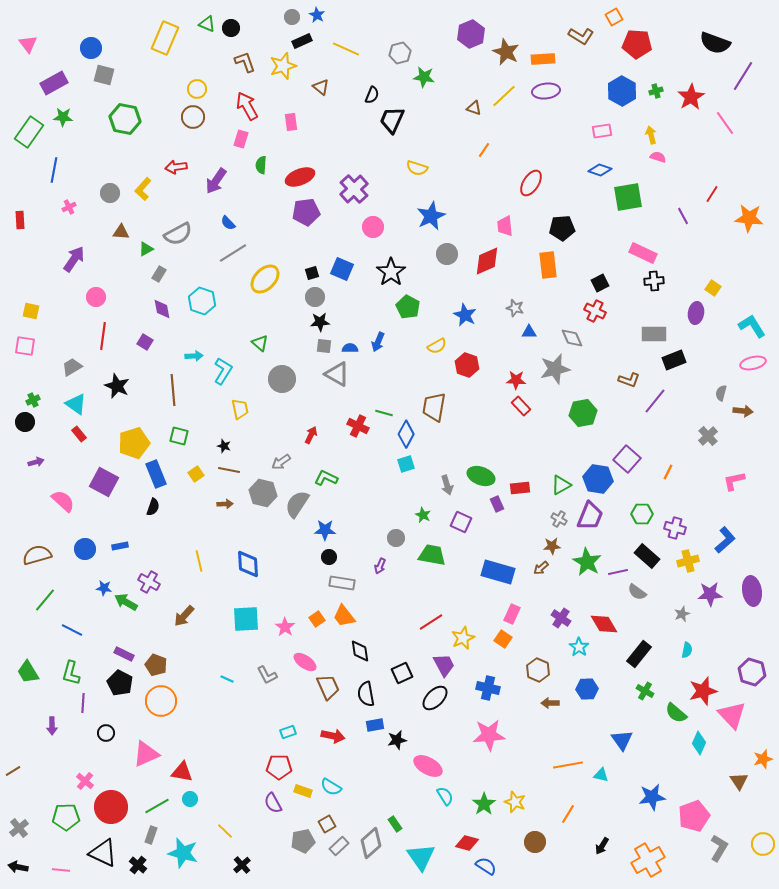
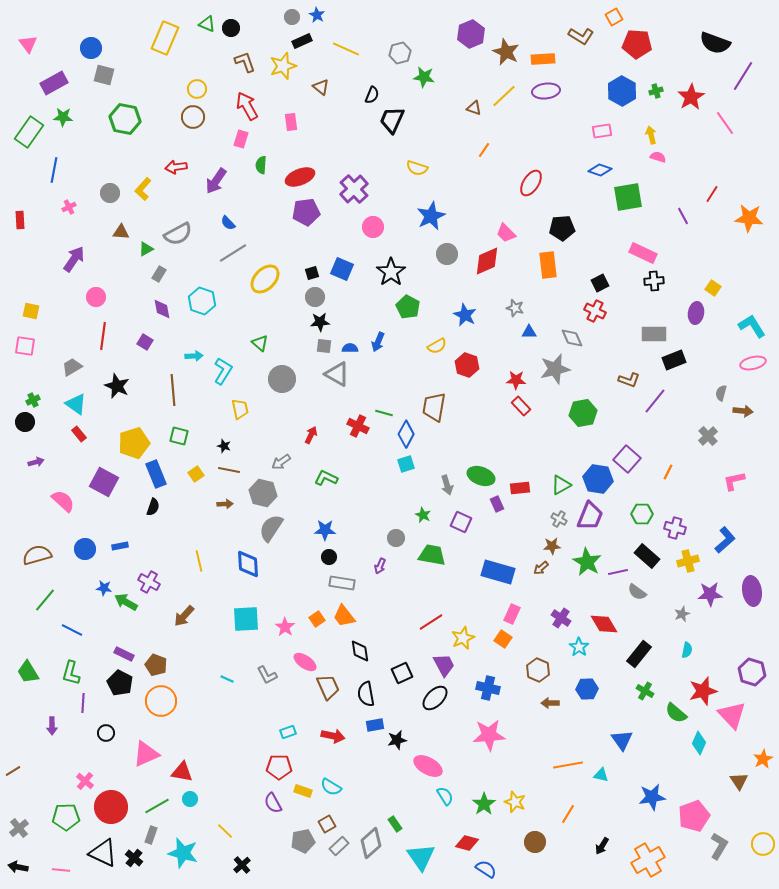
pink trapezoid at (505, 226): moved 1 px right, 7 px down; rotated 40 degrees counterclockwise
gray semicircle at (297, 504): moved 26 px left, 24 px down
orange star at (763, 759): rotated 12 degrees counterclockwise
gray L-shape at (719, 848): moved 2 px up
black cross at (138, 865): moved 4 px left, 7 px up
blue semicircle at (486, 866): moved 3 px down
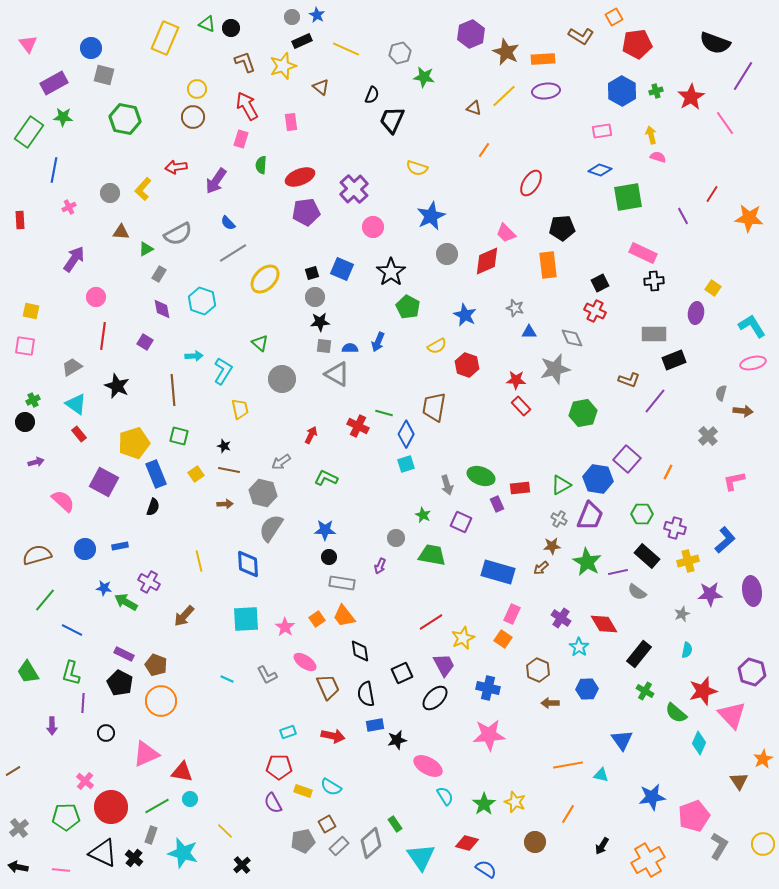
red pentagon at (637, 44): rotated 12 degrees counterclockwise
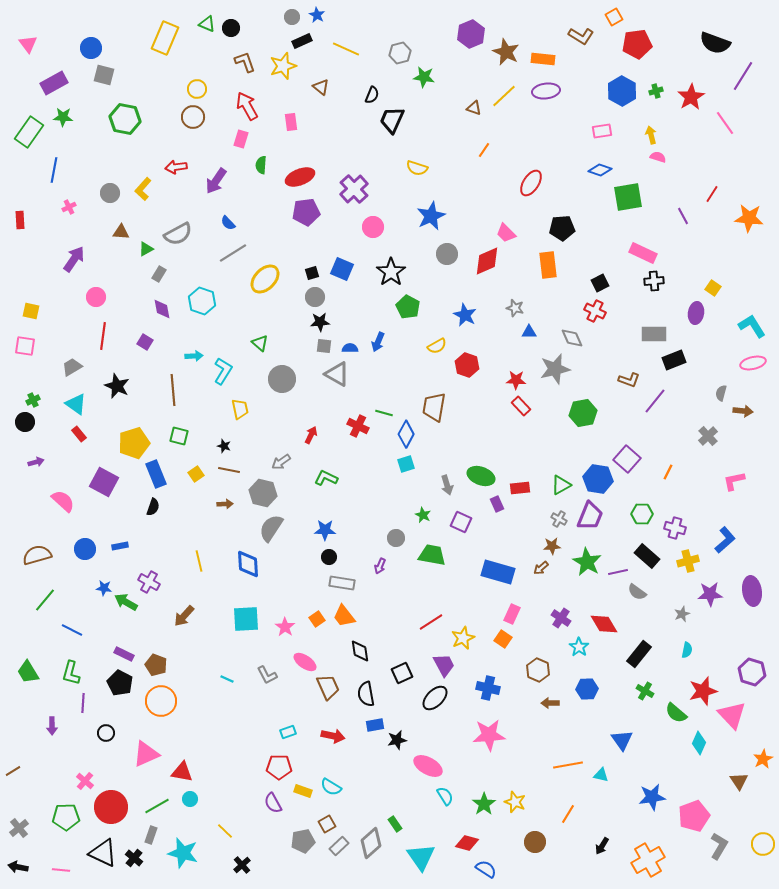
orange rectangle at (543, 59): rotated 10 degrees clockwise
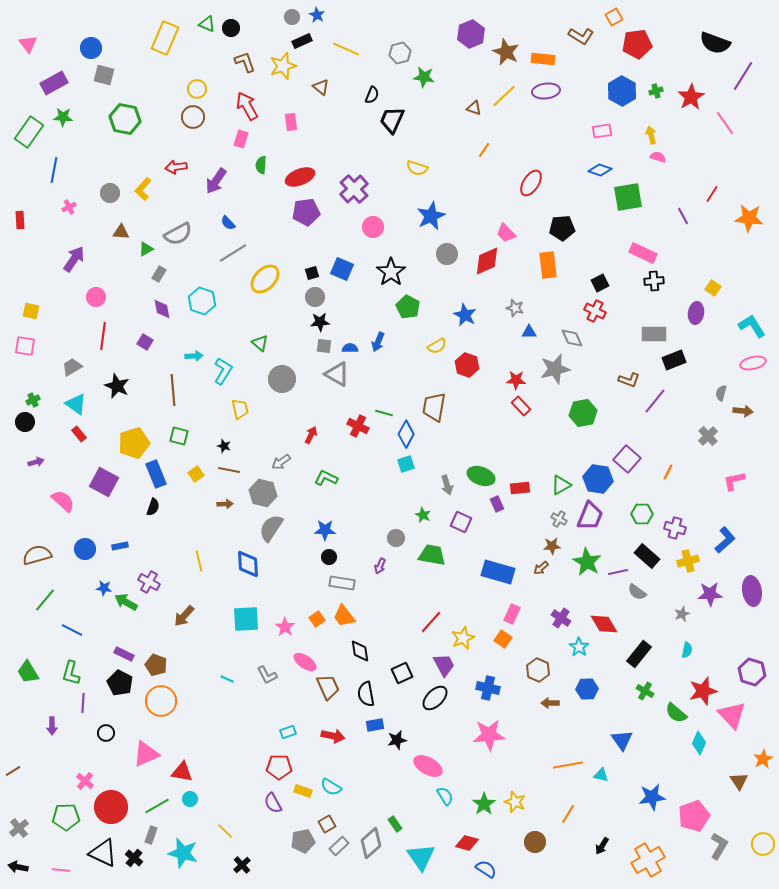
red line at (431, 622): rotated 15 degrees counterclockwise
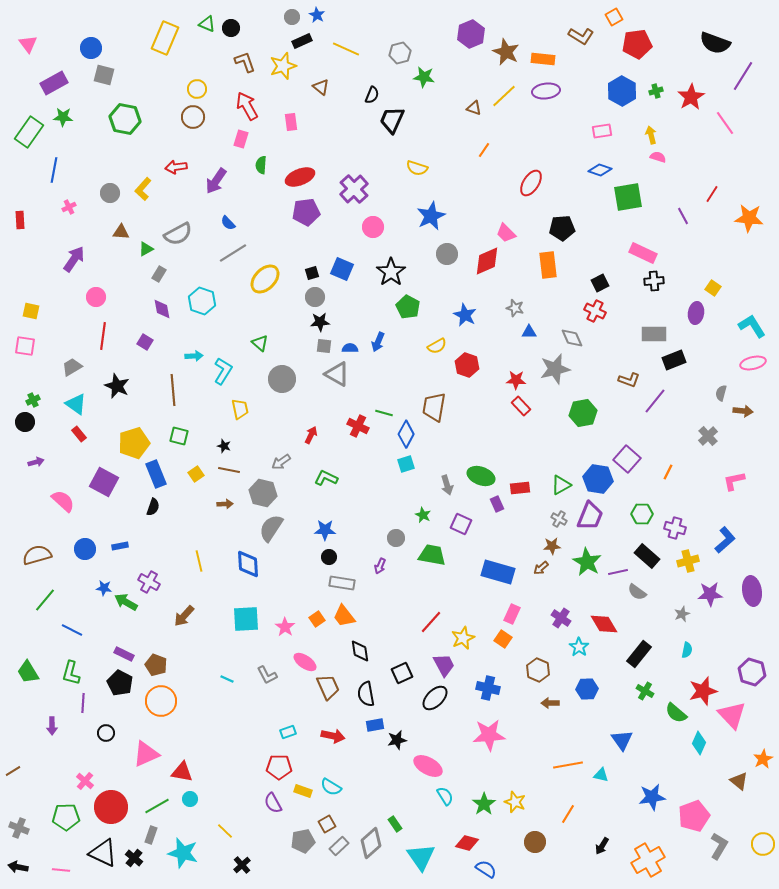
purple square at (461, 522): moved 2 px down
brown triangle at (739, 781): rotated 18 degrees counterclockwise
gray cross at (19, 828): rotated 30 degrees counterclockwise
